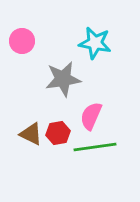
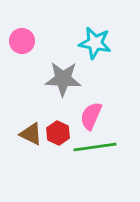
gray star: rotated 12 degrees clockwise
red hexagon: rotated 25 degrees counterclockwise
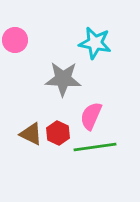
pink circle: moved 7 px left, 1 px up
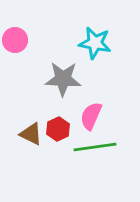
red hexagon: moved 4 px up; rotated 10 degrees clockwise
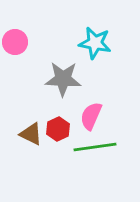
pink circle: moved 2 px down
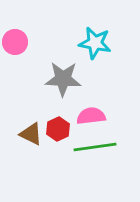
pink semicircle: rotated 60 degrees clockwise
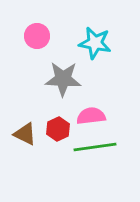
pink circle: moved 22 px right, 6 px up
brown triangle: moved 6 px left
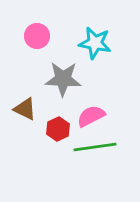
pink semicircle: rotated 20 degrees counterclockwise
brown triangle: moved 25 px up
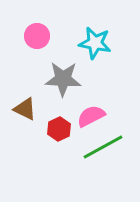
red hexagon: moved 1 px right
green line: moved 8 px right; rotated 21 degrees counterclockwise
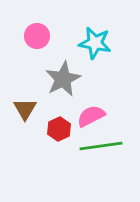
gray star: rotated 30 degrees counterclockwise
brown triangle: rotated 35 degrees clockwise
green line: moved 2 px left, 1 px up; rotated 21 degrees clockwise
